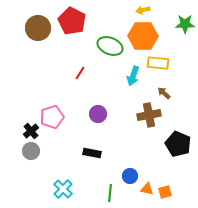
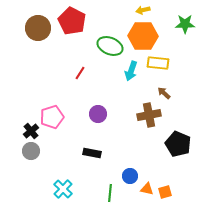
cyan arrow: moved 2 px left, 5 px up
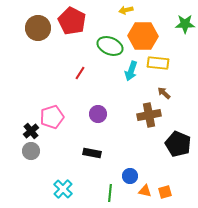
yellow arrow: moved 17 px left
orange triangle: moved 2 px left, 2 px down
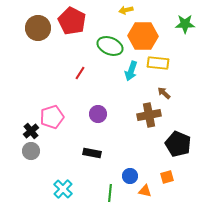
orange square: moved 2 px right, 15 px up
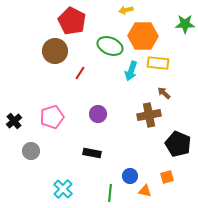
brown circle: moved 17 px right, 23 px down
black cross: moved 17 px left, 10 px up
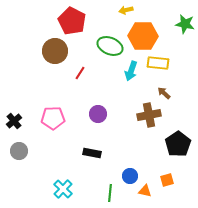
green star: rotated 12 degrees clockwise
pink pentagon: moved 1 px right, 1 px down; rotated 15 degrees clockwise
black pentagon: rotated 15 degrees clockwise
gray circle: moved 12 px left
orange square: moved 3 px down
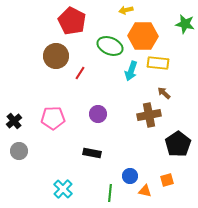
brown circle: moved 1 px right, 5 px down
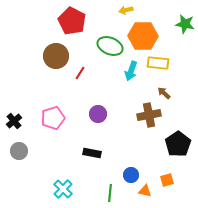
pink pentagon: rotated 15 degrees counterclockwise
blue circle: moved 1 px right, 1 px up
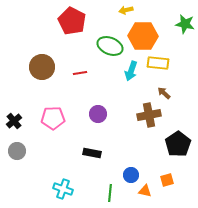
brown circle: moved 14 px left, 11 px down
red line: rotated 48 degrees clockwise
pink pentagon: rotated 15 degrees clockwise
gray circle: moved 2 px left
cyan cross: rotated 24 degrees counterclockwise
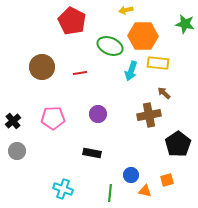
black cross: moved 1 px left
